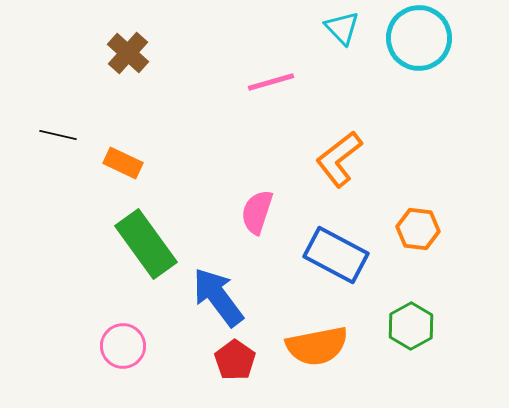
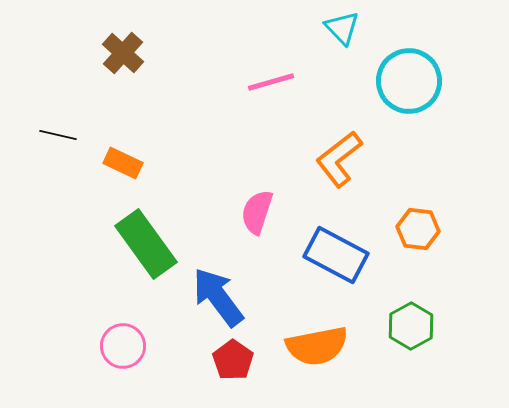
cyan circle: moved 10 px left, 43 px down
brown cross: moved 5 px left
red pentagon: moved 2 px left
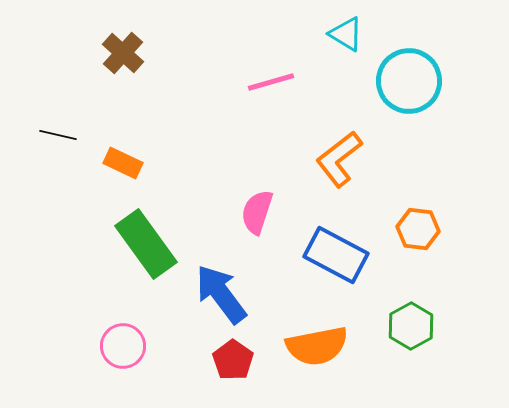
cyan triangle: moved 4 px right, 6 px down; rotated 15 degrees counterclockwise
blue arrow: moved 3 px right, 3 px up
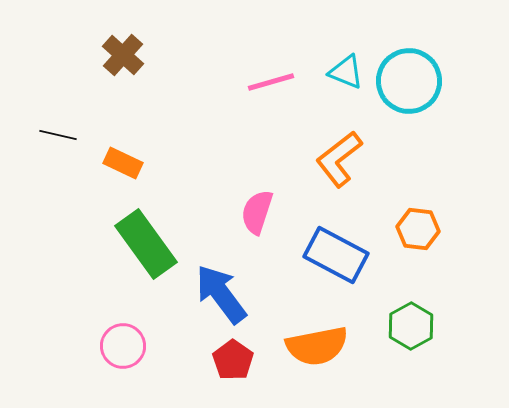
cyan triangle: moved 38 px down; rotated 9 degrees counterclockwise
brown cross: moved 2 px down
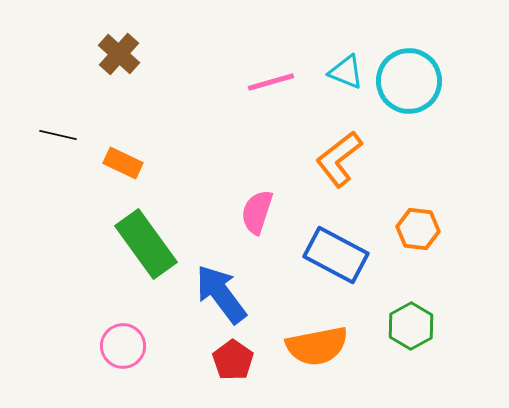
brown cross: moved 4 px left, 1 px up
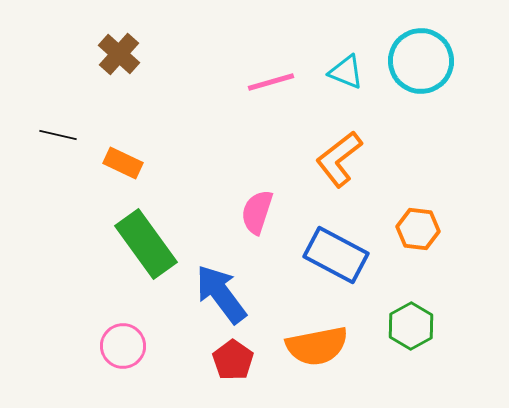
cyan circle: moved 12 px right, 20 px up
